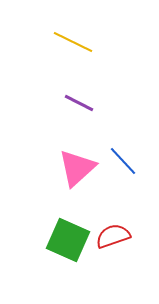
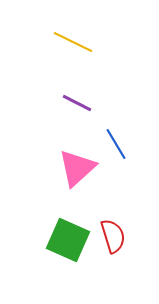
purple line: moved 2 px left
blue line: moved 7 px left, 17 px up; rotated 12 degrees clockwise
red semicircle: rotated 92 degrees clockwise
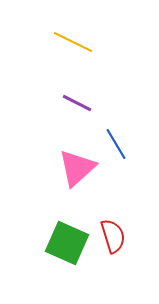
green square: moved 1 px left, 3 px down
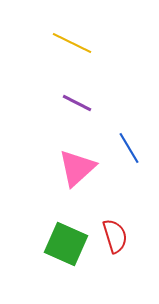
yellow line: moved 1 px left, 1 px down
blue line: moved 13 px right, 4 px down
red semicircle: moved 2 px right
green square: moved 1 px left, 1 px down
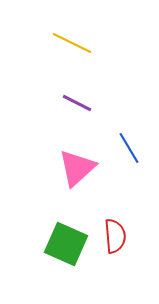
red semicircle: rotated 12 degrees clockwise
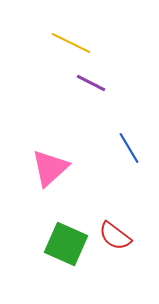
yellow line: moved 1 px left
purple line: moved 14 px right, 20 px up
pink triangle: moved 27 px left
red semicircle: rotated 132 degrees clockwise
